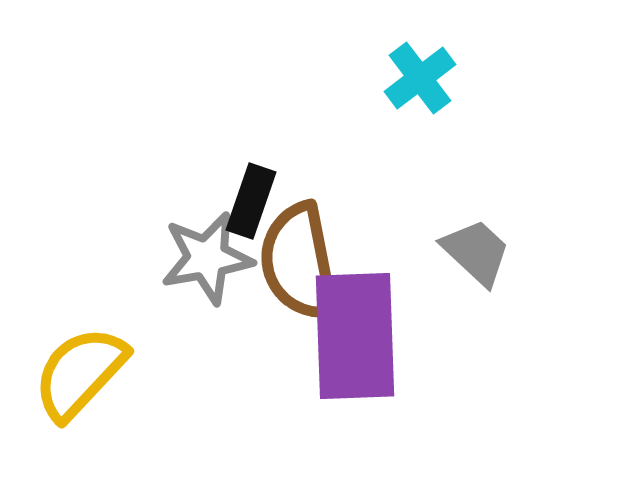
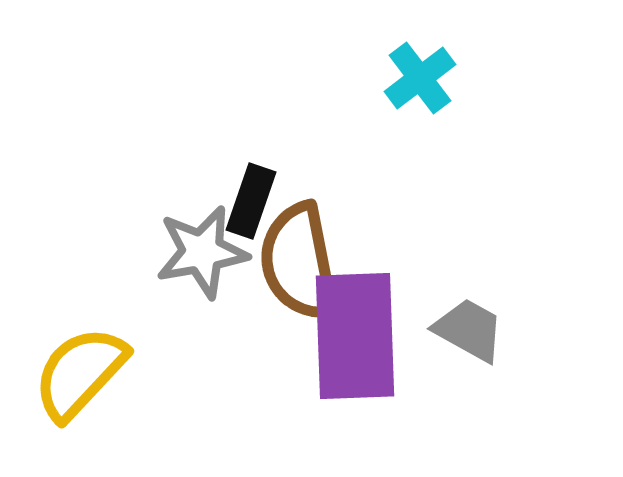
gray trapezoid: moved 7 px left, 78 px down; rotated 14 degrees counterclockwise
gray star: moved 5 px left, 6 px up
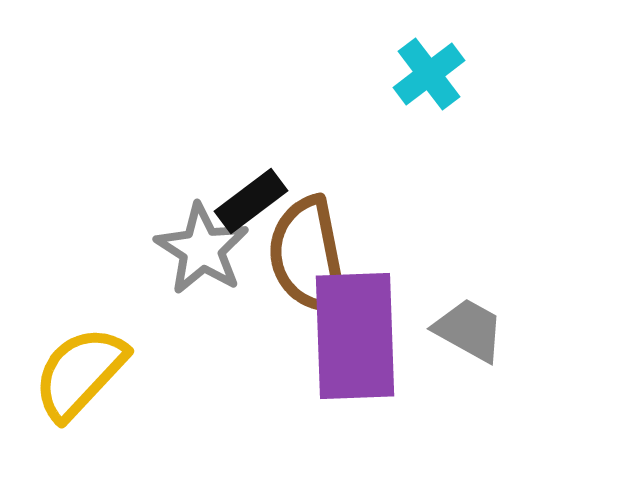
cyan cross: moved 9 px right, 4 px up
black rectangle: rotated 34 degrees clockwise
gray star: moved 3 px up; rotated 30 degrees counterclockwise
brown semicircle: moved 9 px right, 6 px up
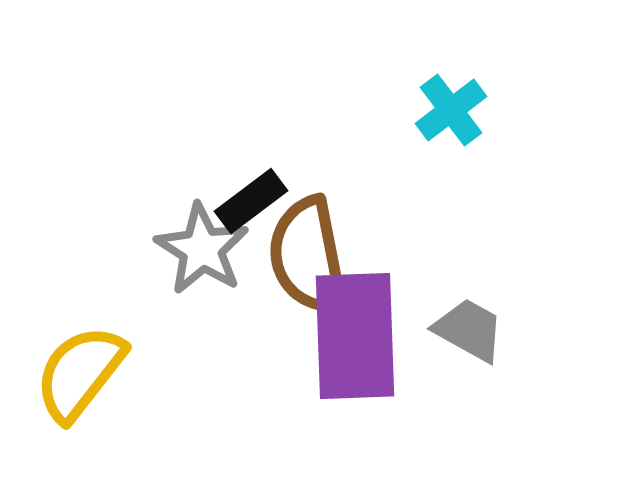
cyan cross: moved 22 px right, 36 px down
yellow semicircle: rotated 5 degrees counterclockwise
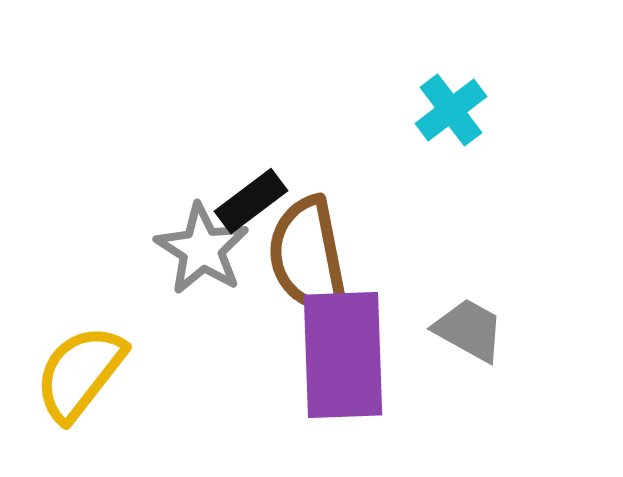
purple rectangle: moved 12 px left, 19 px down
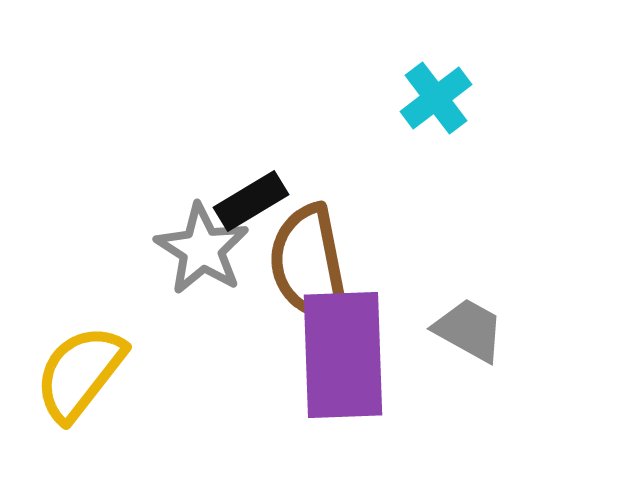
cyan cross: moved 15 px left, 12 px up
black rectangle: rotated 6 degrees clockwise
brown semicircle: moved 1 px right, 8 px down
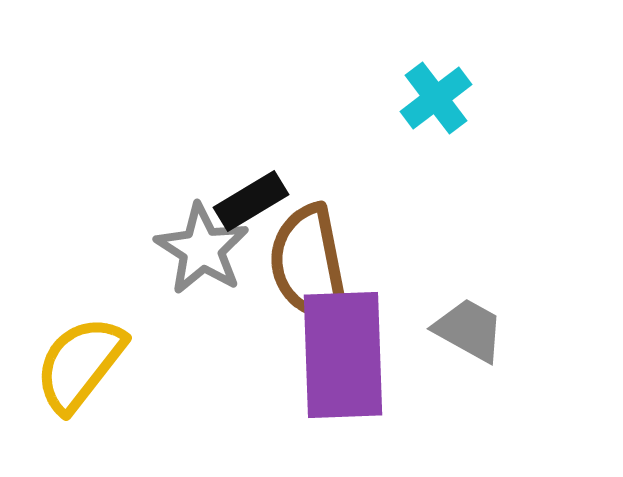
yellow semicircle: moved 9 px up
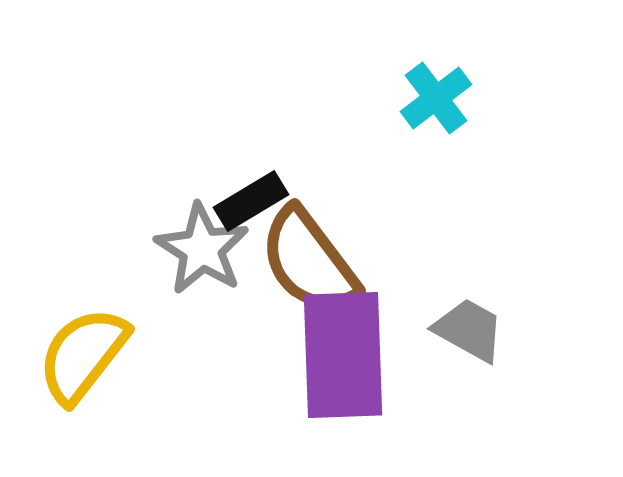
brown semicircle: moved 3 px up; rotated 26 degrees counterclockwise
yellow semicircle: moved 3 px right, 9 px up
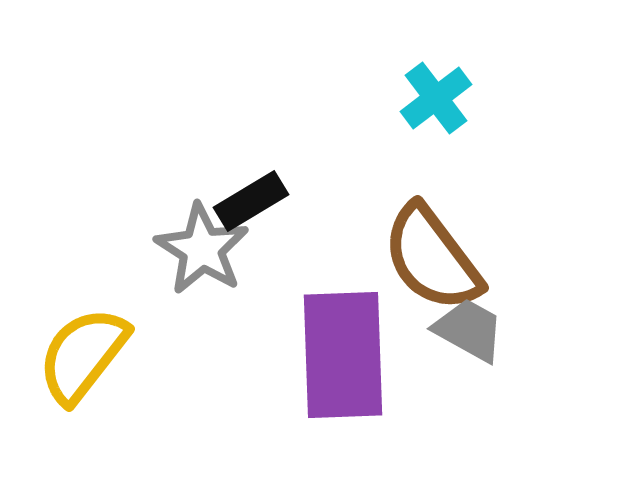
brown semicircle: moved 123 px right, 3 px up
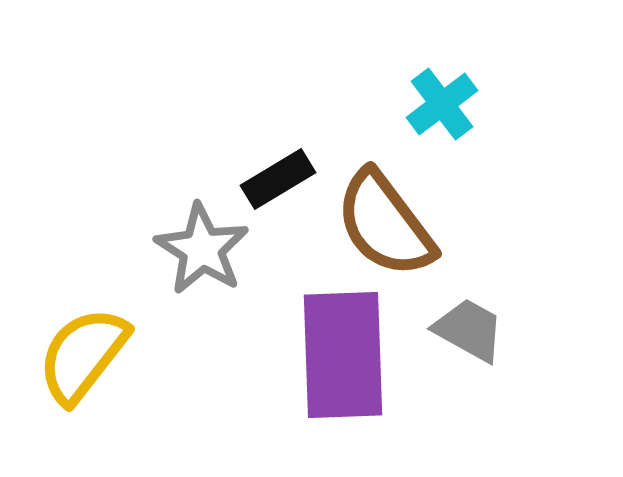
cyan cross: moved 6 px right, 6 px down
black rectangle: moved 27 px right, 22 px up
brown semicircle: moved 47 px left, 34 px up
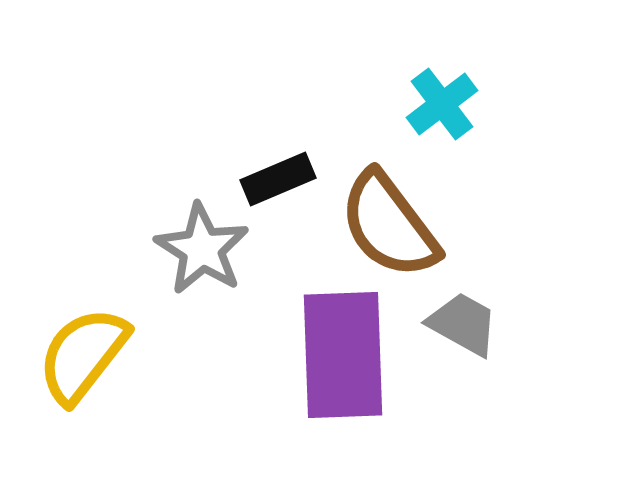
black rectangle: rotated 8 degrees clockwise
brown semicircle: moved 4 px right, 1 px down
gray trapezoid: moved 6 px left, 6 px up
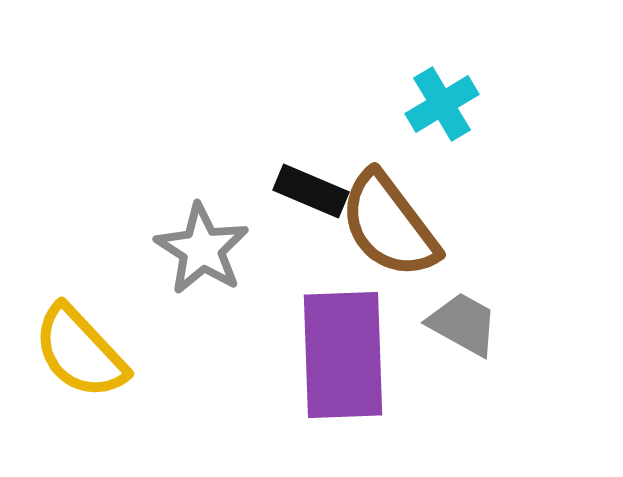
cyan cross: rotated 6 degrees clockwise
black rectangle: moved 33 px right, 12 px down; rotated 46 degrees clockwise
yellow semicircle: moved 3 px left, 3 px up; rotated 81 degrees counterclockwise
